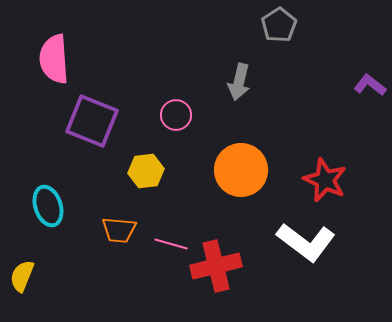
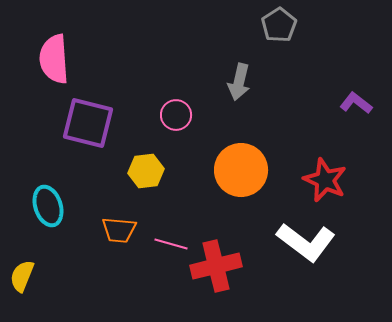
purple L-shape: moved 14 px left, 18 px down
purple square: moved 4 px left, 2 px down; rotated 8 degrees counterclockwise
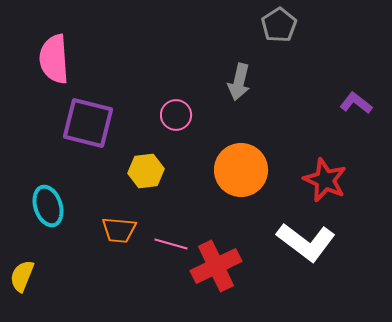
red cross: rotated 12 degrees counterclockwise
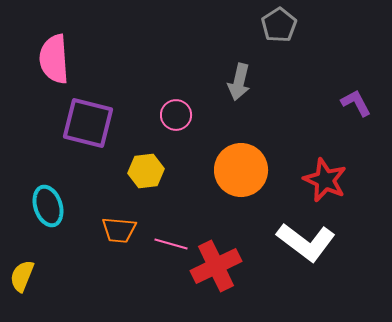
purple L-shape: rotated 24 degrees clockwise
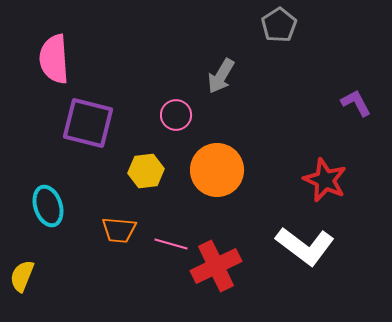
gray arrow: moved 18 px left, 6 px up; rotated 18 degrees clockwise
orange circle: moved 24 px left
white L-shape: moved 1 px left, 4 px down
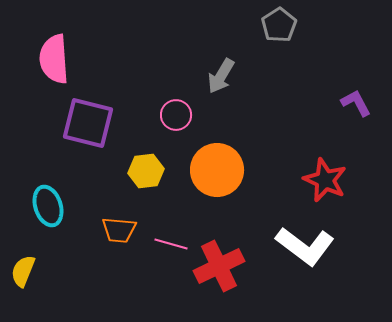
red cross: moved 3 px right
yellow semicircle: moved 1 px right, 5 px up
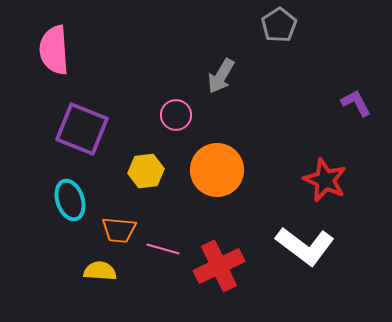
pink semicircle: moved 9 px up
purple square: moved 6 px left, 6 px down; rotated 8 degrees clockwise
cyan ellipse: moved 22 px right, 6 px up
pink line: moved 8 px left, 5 px down
yellow semicircle: moved 77 px right; rotated 72 degrees clockwise
